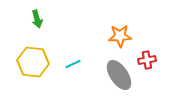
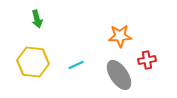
cyan line: moved 3 px right, 1 px down
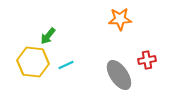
green arrow: moved 11 px right, 17 px down; rotated 54 degrees clockwise
orange star: moved 17 px up
cyan line: moved 10 px left
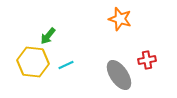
orange star: rotated 20 degrees clockwise
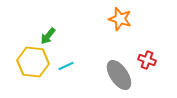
red cross: rotated 30 degrees clockwise
cyan line: moved 1 px down
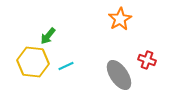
orange star: rotated 25 degrees clockwise
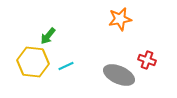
orange star: rotated 20 degrees clockwise
gray ellipse: rotated 32 degrees counterclockwise
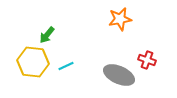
green arrow: moved 1 px left, 1 px up
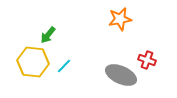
green arrow: moved 1 px right
cyan line: moved 2 px left; rotated 21 degrees counterclockwise
gray ellipse: moved 2 px right
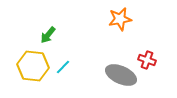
yellow hexagon: moved 4 px down
cyan line: moved 1 px left, 1 px down
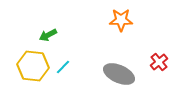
orange star: moved 1 px right, 1 px down; rotated 10 degrees clockwise
green arrow: rotated 24 degrees clockwise
red cross: moved 12 px right, 2 px down; rotated 30 degrees clockwise
gray ellipse: moved 2 px left, 1 px up
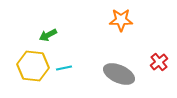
cyan line: moved 1 px right, 1 px down; rotated 35 degrees clockwise
